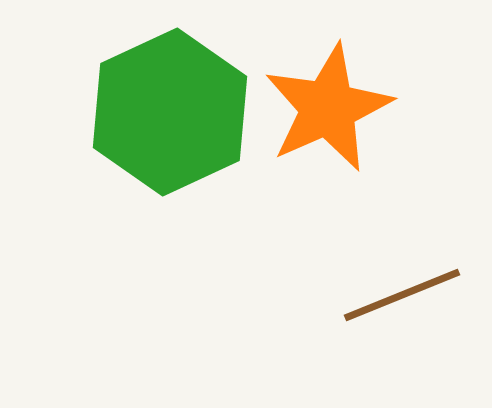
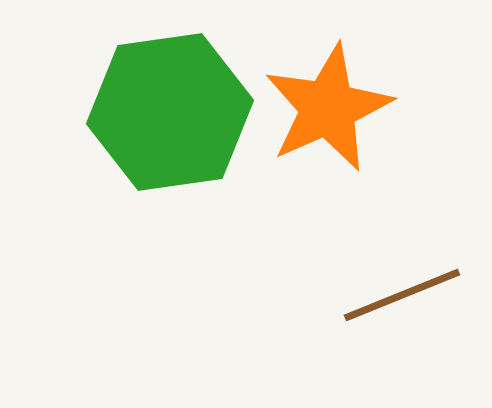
green hexagon: rotated 17 degrees clockwise
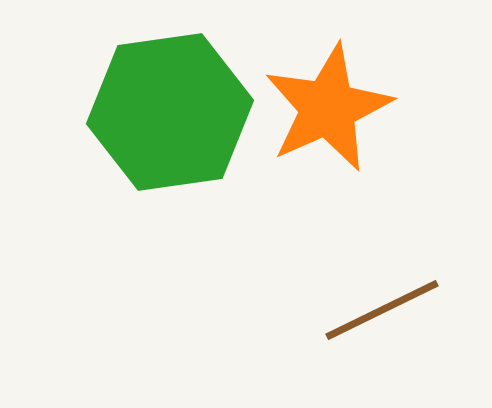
brown line: moved 20 px left, 15 px down; rotated 4 degrees counterclockwise
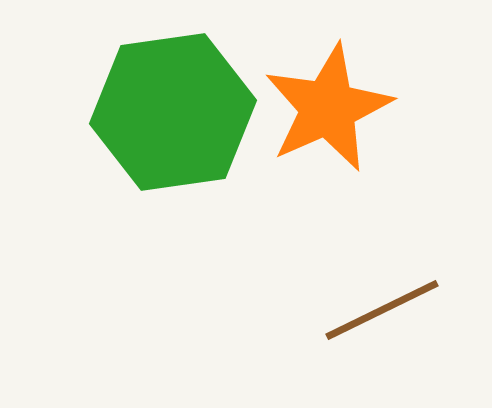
green hexagon: moved 3 px right
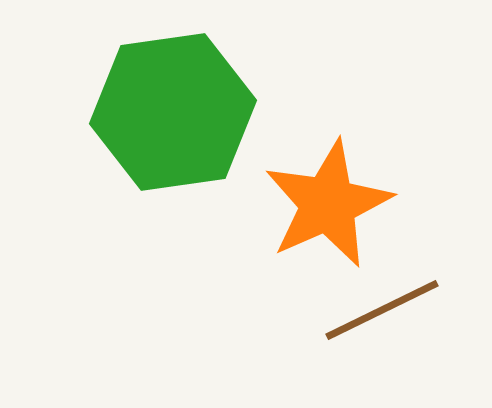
orange star: moved 96 px down
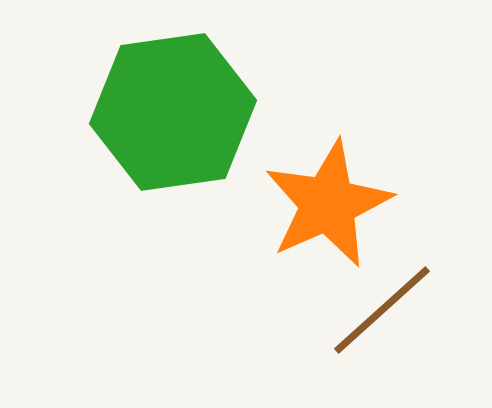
brown line: rotated 16 degrees counterclockwise
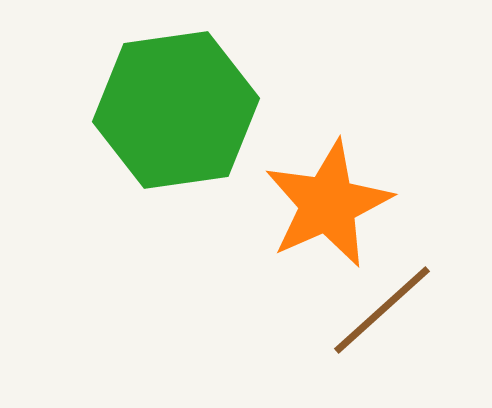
green hexagon: moved 3 px right, 2 px up
